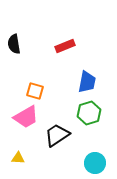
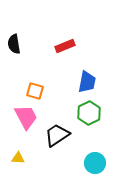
green hexagon: rotated 10 degrees counterclockwise
pink trapezoid: rotated 88 degrees counterclockwise
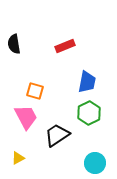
yellow triangle: rotated 32 degrees counterclockwise
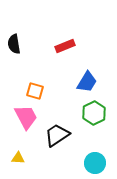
blue trapezoid: rotated 20 degrees clockwise
green hexagon: moved 5 px right
yellow triangle: rotated 32 degrees clockwise
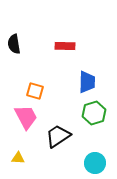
red rectangle: rotated 24 degrees clockwise
blue trapezoid: rotated 30 degrees counterclockwise
green hexagon: rotated 10 degrees clockwise
black trapezoid: moved 1 px right, 1 px down
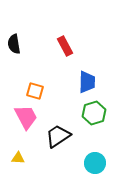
red rectangle: rotated 60 degrees clockwise
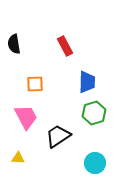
orange square: moved 7 px up; rotated 18 degrees counterclockwise
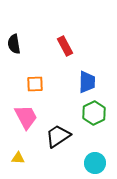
green hexagon: rotated 10 degrees counterclockwise
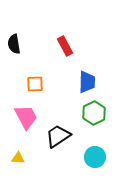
cyan circle: moved 6 px up
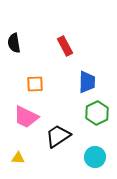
black semicircle: moved 1 px up
green hexagon: moved 3 px right
pink trapezoid: rotated 144 degrees clockwise
